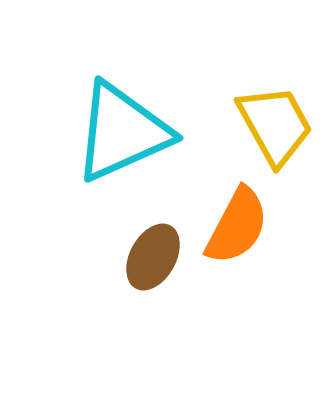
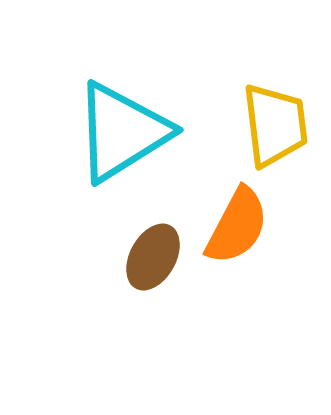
yellow trapezoid: rotated 22 degrees clockwise
cyan triangle: rotated 8 degrees counterclockwise
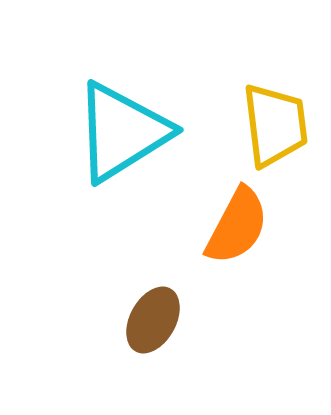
brown ellipse: moved 63 px down
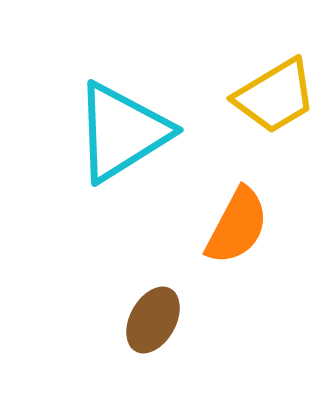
yellow trapezoid: moved 29 px up; rotated 66 degrees clockwise
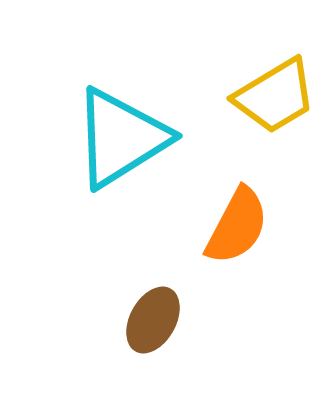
cyan triangle: moved 1 px left, 6 px down
